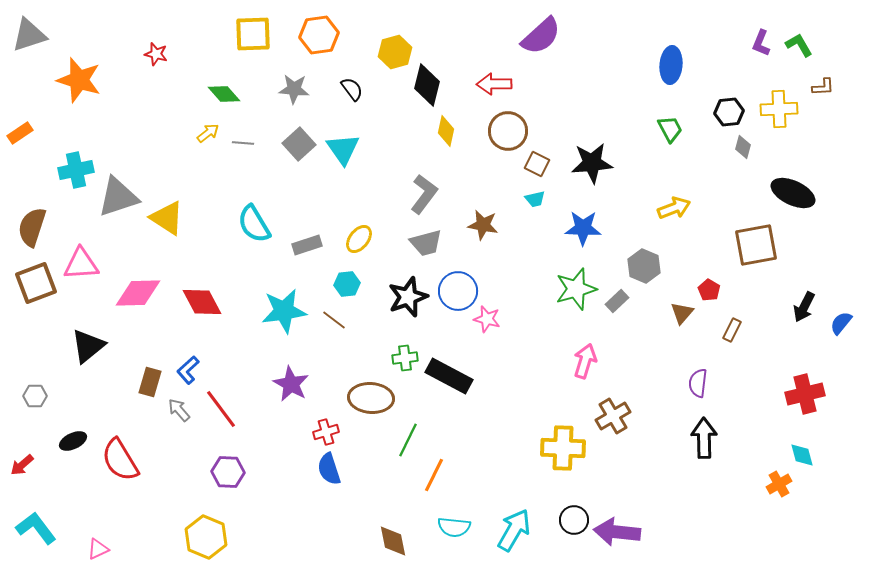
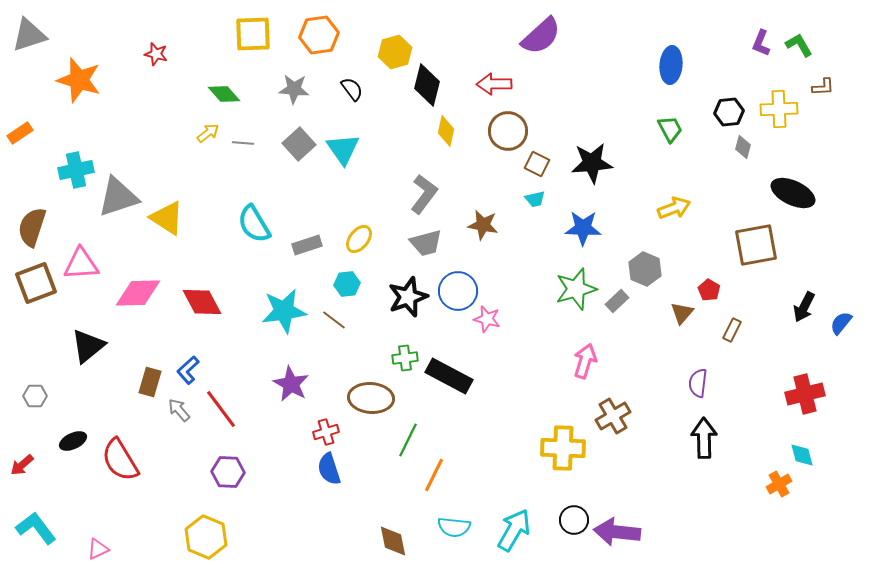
gray hexagon at (644, 266): moved 1 px right, 3 px down
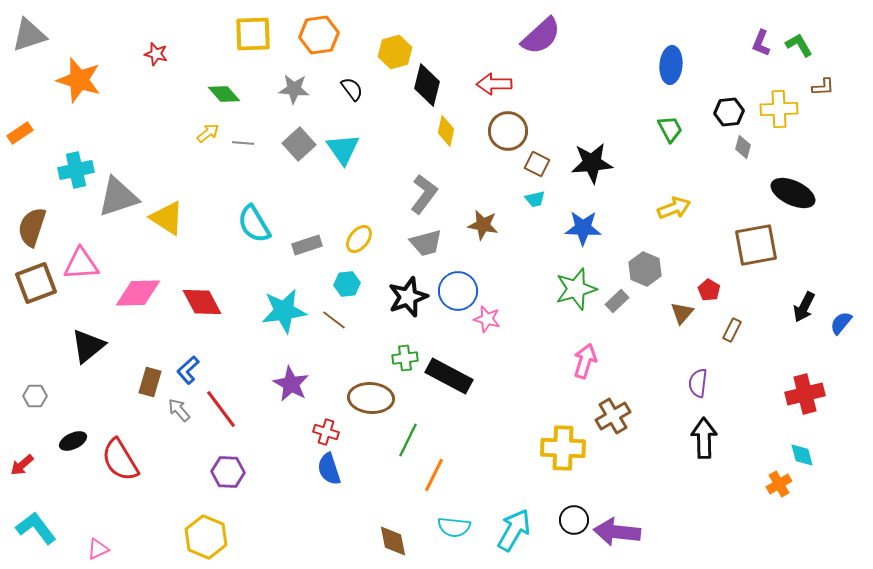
red cross at (326, 432): rotated 35 degrees clockwise
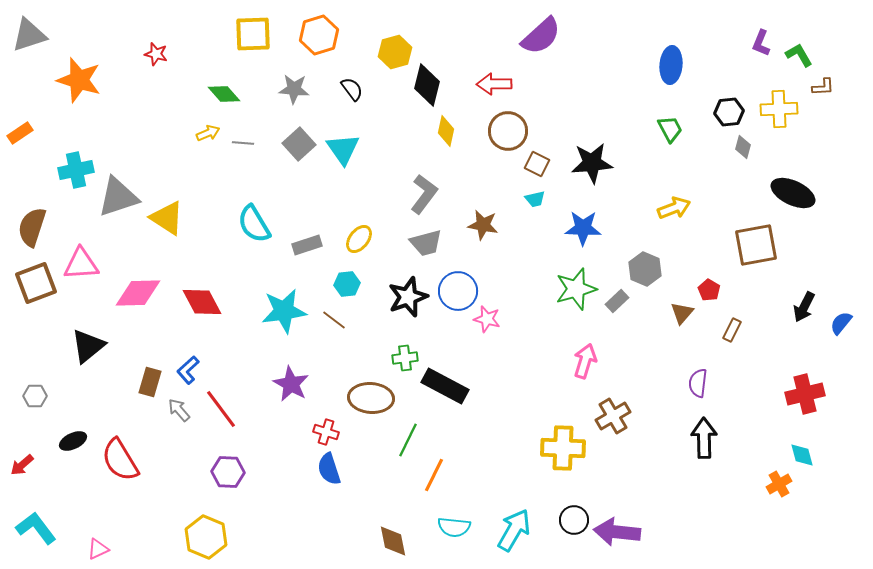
orange hexagon at (319, 35): rotated 9 degrees counterclockwise
green L-shape at (799, 45): moved 10 px down
yellow arrow at (208, 133): rotated 15 degrees clockwise
black rectangle at (449, 376): moved 4 px left, 10 px down
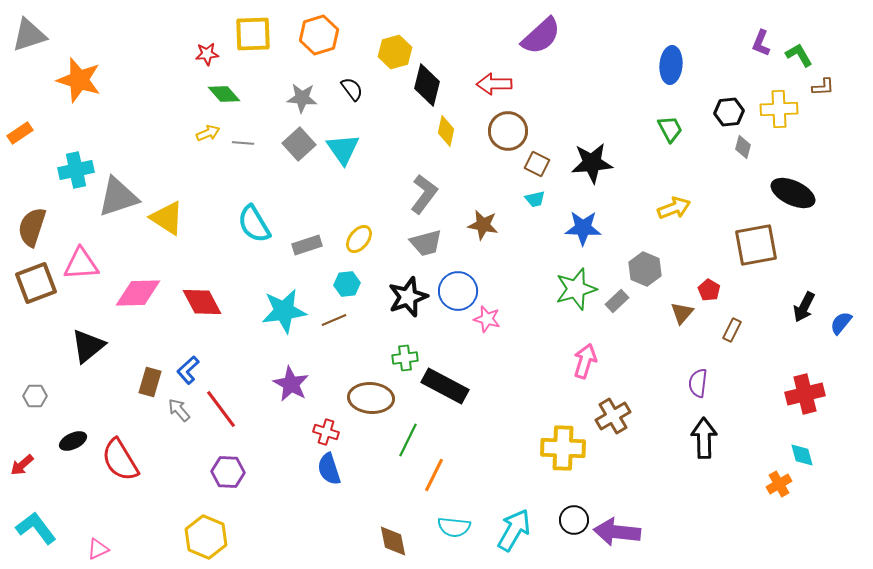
red star at (156, 54): moved 51 px right; rotated 20 degrees counterclockwise
gray star at (294, 89): moved 8 px right, 9 px down
brown line at (334, 320): rotated 60 degrees counterclockwise
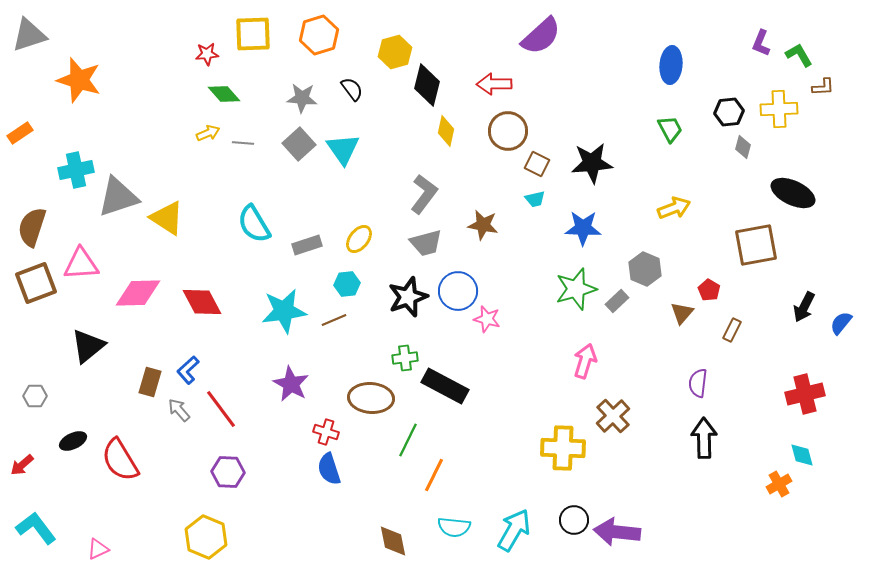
brown cross at (613, 416): rotated 12 degrees counterclockwise
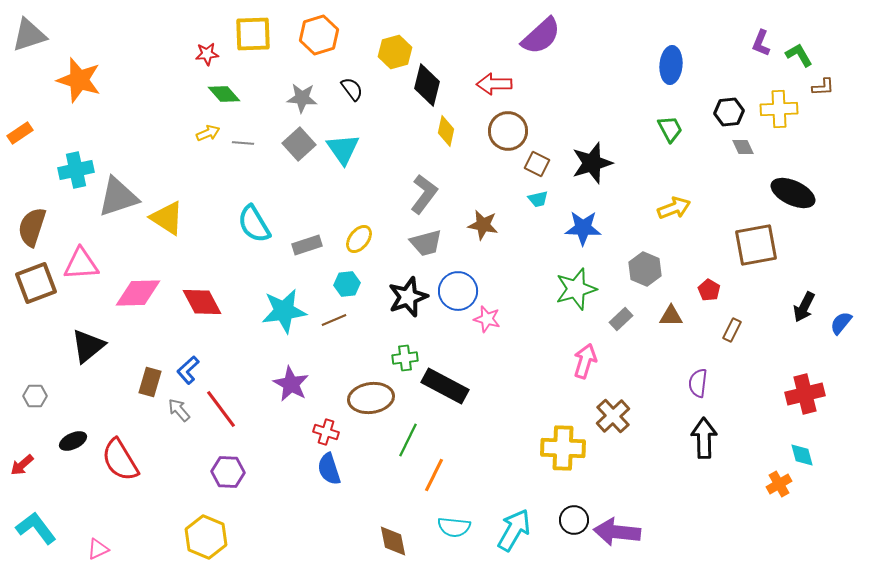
gray diamond at (743, 147): rotated 40 degrees counterclockwise
black star at (592, 163): rotated 12 degrees counterclockwise
cyan trapezoid at (535, 199): moved 3 px right
gray rectangle at (617, 301): moved 4 px right, 18 px down
brown triangle at (682, 313): moved 11 px left, 3 px down; rotated 50 degrees clockwise
brown ellipse at (371, 398): rotated 12 degrees counterclockwise
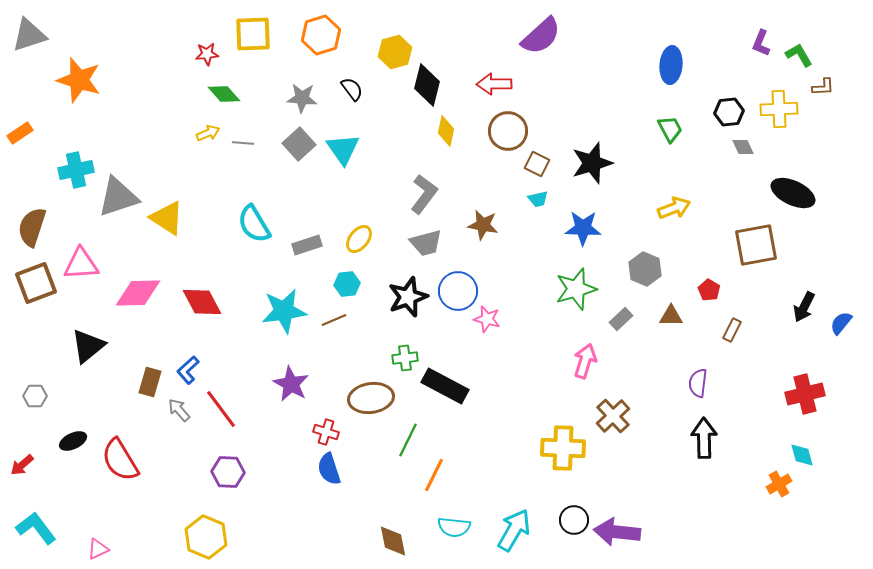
orange hexagon at (319, 35): moved 2 px right
